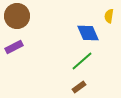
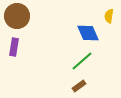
purple rectangle: rotated 54 degrees counterclockwise
brown rectangle: moved 1 px up
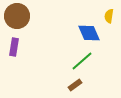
blue diamond: moved 1 px right
brown rectangle: moved 4 px left, 1 px up
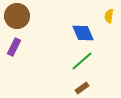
blue diamond: moved 6 px left
purple rectangle: rotated 18 degrees clockwise
brown rectangle: moved 7 px right, 3 px down
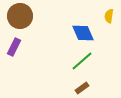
brown circle: moved 3 px right
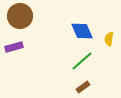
yellow semicircle: moved 23 px down
blue diamond: moved 1 px left, 2 px up
purple rectangle: rotated 48 degrees clockwise
brown rectangle: moved 1 px right, 1 px up
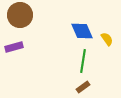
brown circle: moved 1 px up
yellow semicircle: moved 2 px left; rotated 136 degrees clockwise
green line: moved 1 px right; rotated 40 degrees counterclockwise
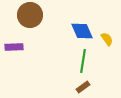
brown circle: moved 10 px right
purple rectangle: rotated 12 degrees clockwise
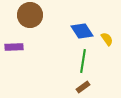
blue diamond: rotated 10 degrees counterclockwise
